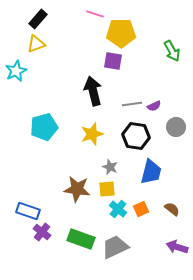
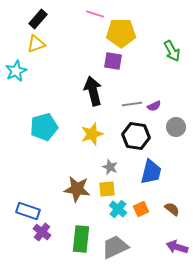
green rectangle: rotated 76 degrees clockwise
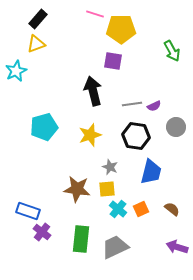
yellow pentagon: moved 4 px up
yellow star: moved 2 px left, 1 px down
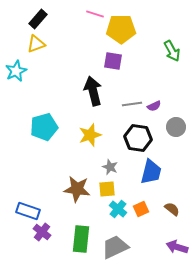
black hexagon: moved 2 px right, 2 px down
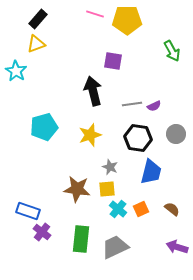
yellow pentagon: moved 6 px right, 9 px up
cyan star: rotated 15 degrees counterclockwise
gray circle: moved 7 px down
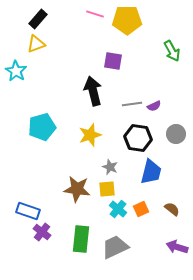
cyan pentagon: moved 2 px left
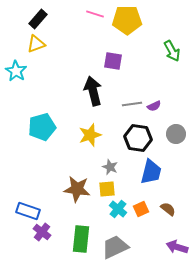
brown semicircle: moved 4 px left
